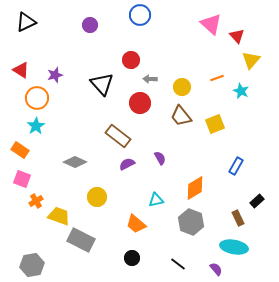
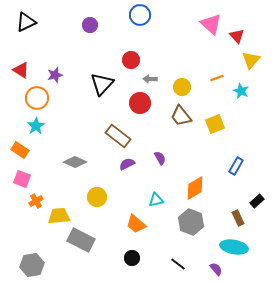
black triangle at (102, 84): rotated 25 degrees clockwise
yellow trapezoid at (59, 216): rotated 25 degrees counterclockwise
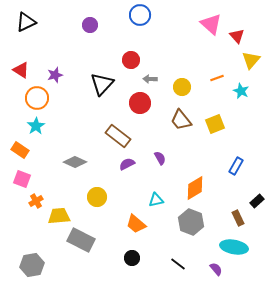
brown trapezoid at (181, 116): moved 4 px down
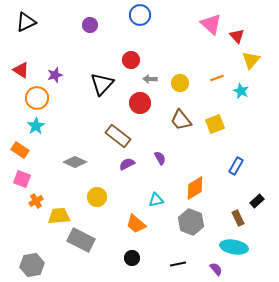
yellow circle at (182, 87): moved 2 px left, 4 px up
black line at (178, 264): rotated 49 degrees counterclockwise
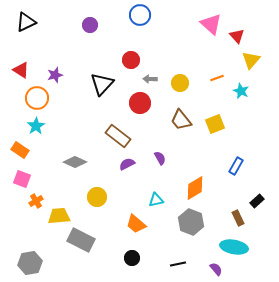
gray hexagon at (32, 265): moved 2 px left, 2 px up
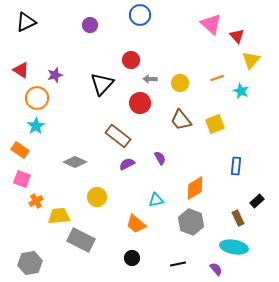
blue rectangle at (236, 166): rotated 24 degrees counterclockwise
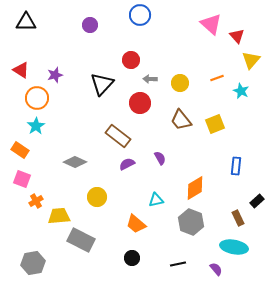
black triangle at (26, 22): rotated 25 degrees clockwise
gray hexagon at (30, 263): moved 3 px right
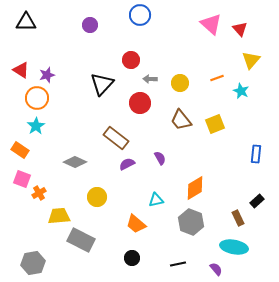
red triangle at (237, 36): moved 3 px right, 7 px up
purple star at (55, 75): moved 8 px left
brown rectangle at (118, 136): moved 2 px left, 2 px down
blue rectangle at (236, 166): moved 20 px right, 12 px up
orange cross at (36, 201): moved 3 px right, 8 px up
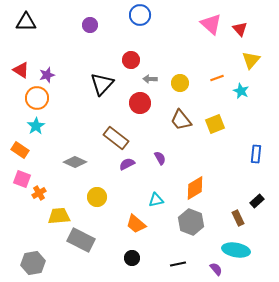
cyan ellipse at (234, 247): moved 2 px right, 3 px down
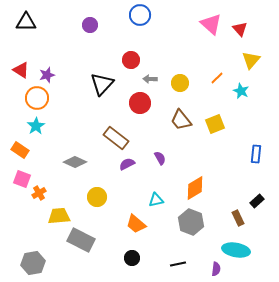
orange line at (217, 78): rotated 24 degrees counterclockwise
purple semicircle at (216, 269): rotated 48 degrees clockwise
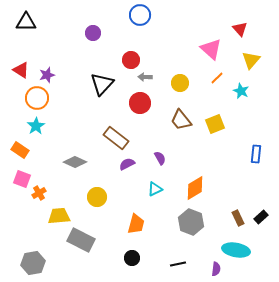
pink triangle at (211, 24): moved 25 px down
purple circle at (90, 25): moved 3 px right, 8 px down
gray arrow at (150, 79): moved 5 px left, 2 px up
cyan triangle at (156, 200): moved 1 px left, 11 px up; rotated 14 degrees counterclockwise
black rectangle at (257, 201): moved 4 px right, 16 px down
orange trapezoid at (136, 224): rotated 115 degrees counterclockwise
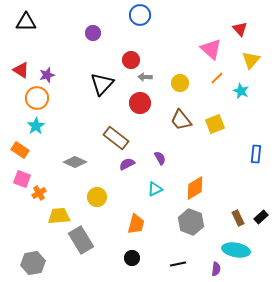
gray rectangle at (81, 240): rotated 32 degrees clockwise
